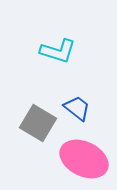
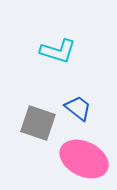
blue trapezoid: moved 1 px right
gray square: rotated 12 degrees counterclockwise
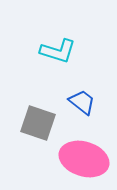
blue trapezoid: moved 4 px right, 6 px up
pink ellipse: rotated 9 degrees counterclockwise
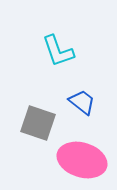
cyan L-shape: rotated 54 degrees clockwise
pink ellipse: moved 2 px left, 1 px down
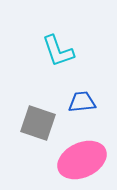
blue trapezoid: rotated 44 degrees counterclockwise
pink ellipse: rotated 42 degrees counterclockwise
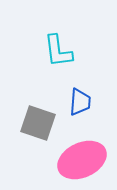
cyan L-shape: rotated 12 degrees clockwise
blue trapezoid: moved 2 px left; rotated 100 degrees clockwise
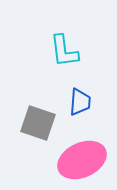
cyan L-shape: moved 6 px right
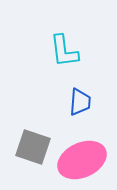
gray square: moved 5 px left, 24 px down
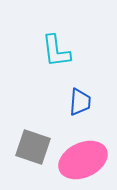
cyan L-shape: moved 8 px left
pink ellipse: moved 1 px right
